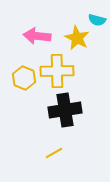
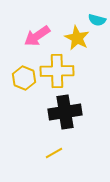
pink arrow: rotated 40 degrees counterclockwise
black cross: moved 2 px down
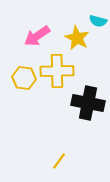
cyan semicircle: moved 1 px right, 1 px down
yellow hexagon: rotated 15 degrees counterclockwise
black cross: moved 23 px right, 9 px up; rotated 20 degrees clockwise
yellow line: moved 5 px right, 8 px down; rotated 24 degrees counterclockwise
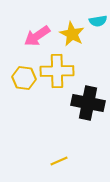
cyan semicircle: rotated 24 degrees counterclockwise
yellow star: moved 5 px left, 4 px up
yellow line: rotated 30 degrees clockwise
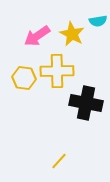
black cross: moved 2 px left
yellow line: rotated 24 degrees counterclockwise
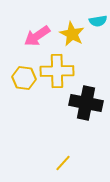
yellow line: moved 4 px right, 2 px down
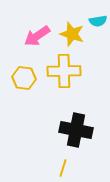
yellow star: rotated 10 degrees counterclockwise
yellow cross: moved 7 px right
black cross: moved 10 px left, 27 px down
yellow line: moved 5 px down; rotated 24 degrees counterclockwise
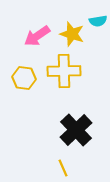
black cross: rotated 36 degrees clockwise
yellow line: rotated 42 degrees counterclockwise
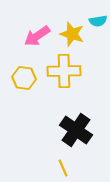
black cross: rotated 12 degrees counterclockwise
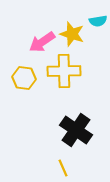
pink arrow: moved 5 px right, 6 px down
